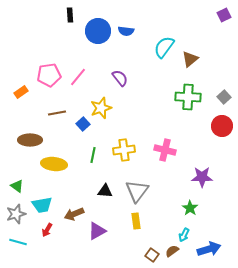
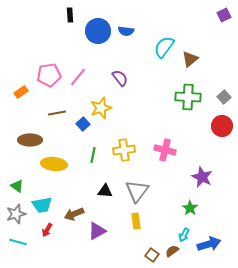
purple star: rotated 25 degrees clockwise
blue arrow: moved 5 px up
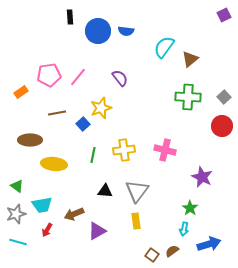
black rectangle: moved 2 px down
cyan arrow: moved 6 px up; rotated 16 degrees counterclockwise
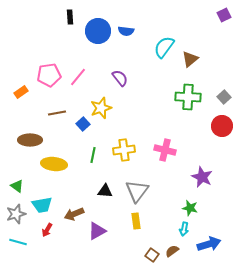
green star: rotated 21 degrees counterclockwise
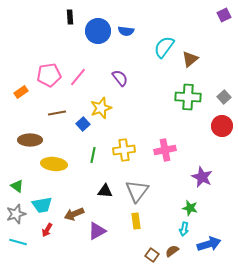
pink cross: rotated 25 degrees counterclockwise
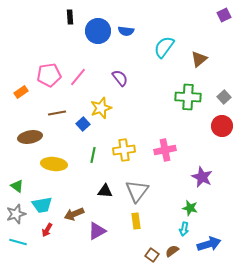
brown triangle: moved 9 px right
brown ellipse: moved 3 px up; rotated 10 degrees counterclockwise
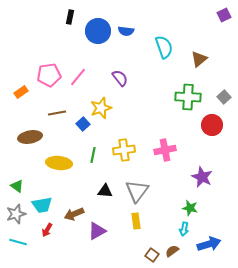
black rectangle: rotated 16 degrees clockwise
cyan semicircle: rotated 125 degrees clockwise
red circle: moved 10 px left, 1 px up
yellow ellipse: moved 5 px right, 1 px up
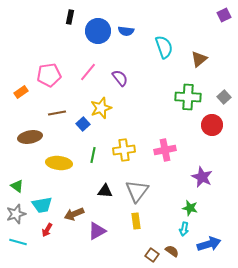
pink line: moved 10 px right, 5 px up
brown semicircle: rotated 72 degrees clockwise
